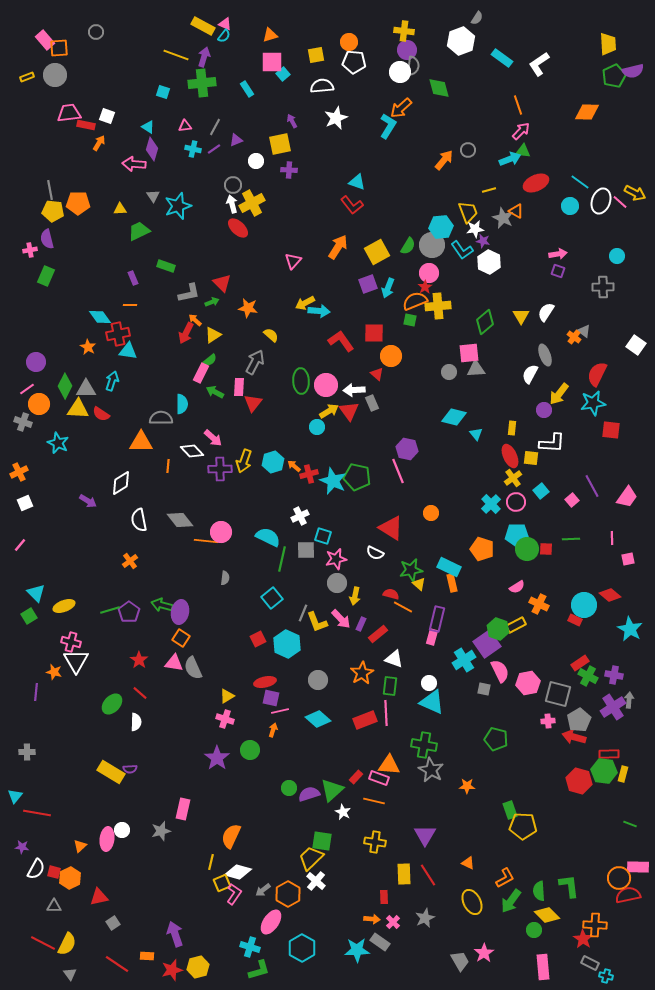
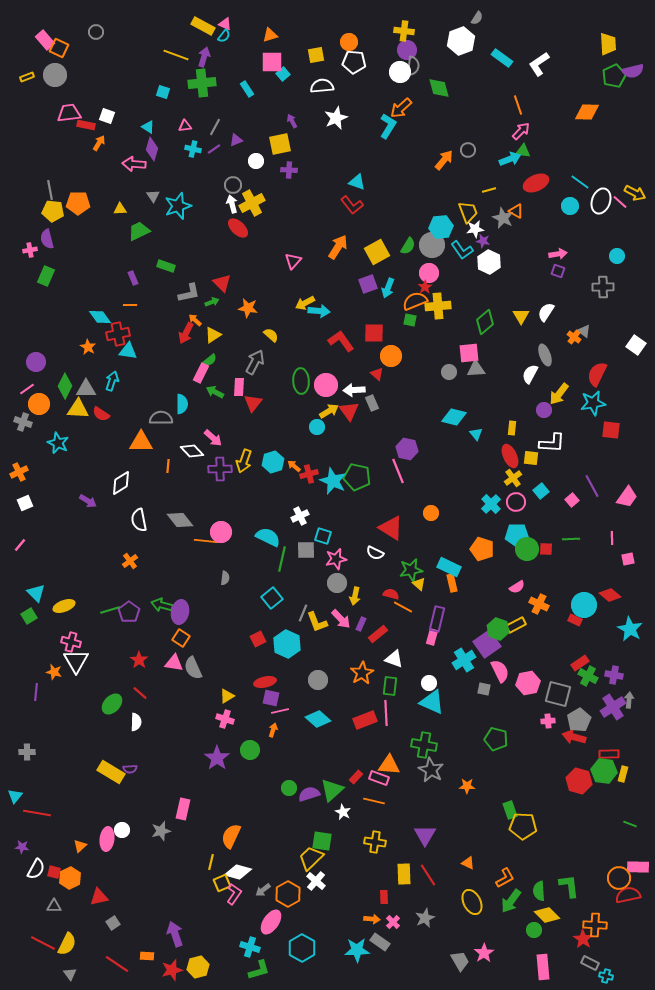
orange square at (59, 48): rotated 30 degrees clockwise
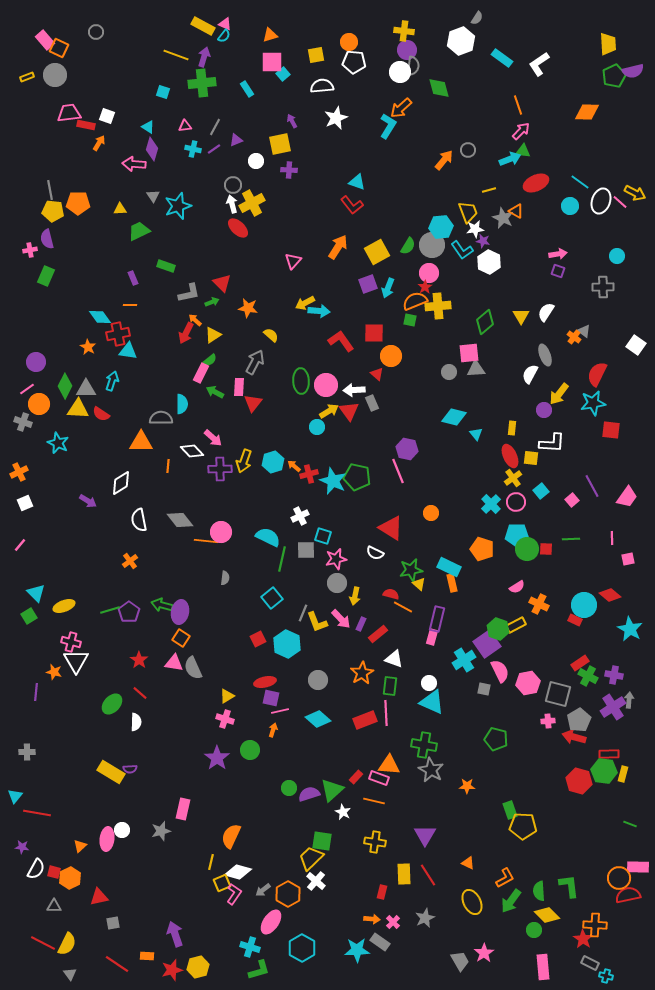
red rectangle at (384, 897): moved 2 px left, 5 px up; rotated 16 degrees clockwise
gray square at (113, 923): rotated 24 degrees clockwise
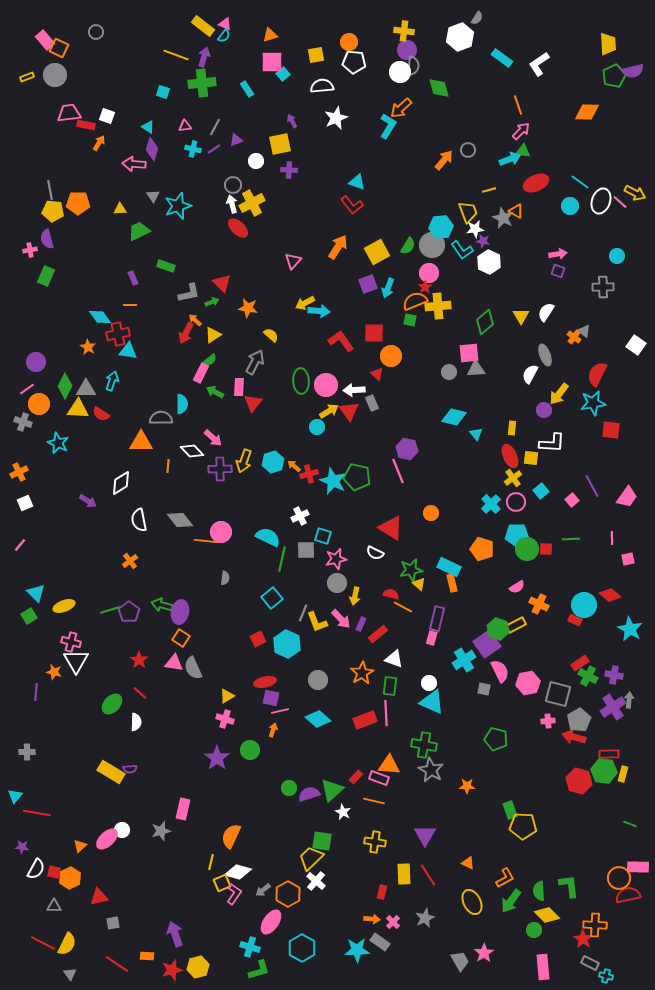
yellow rectangle at (203, 26): rotated 10 degrees clockwise
white hexagon at (461, 41): moved 1 px left, 4 px up
pink ellipse at (107, 839): rotated 40 degrees clockwise
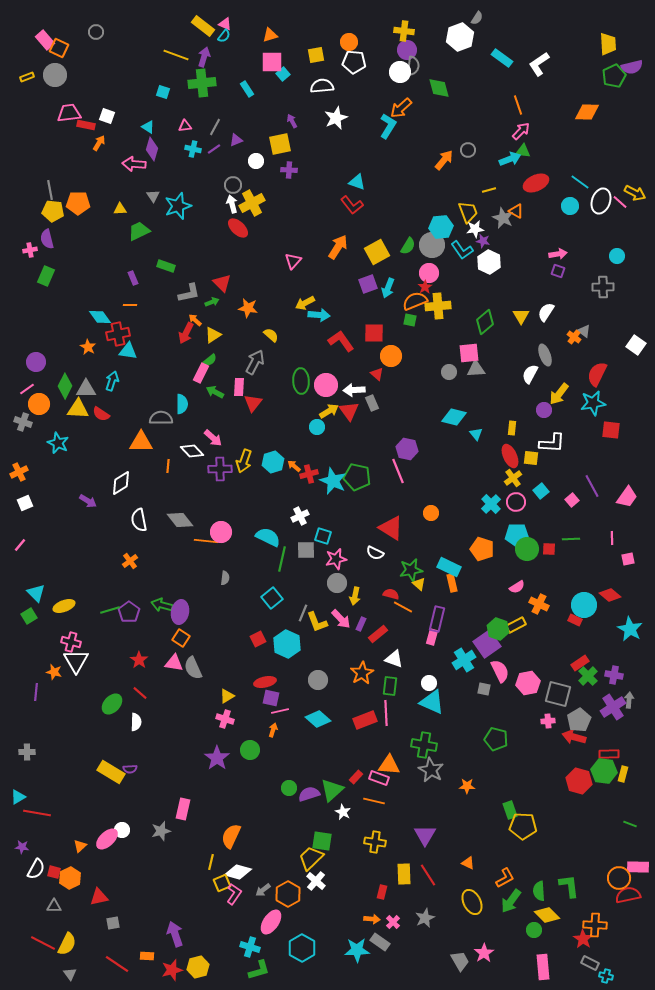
purple semicircle at (633, 71): moved 1 px left, 4 px up
cyan arrow at (319, 311): moved 4 px down
red square at (546, 549): moved 3 px right
green cross at (588, 676): rotated 18 degrees clockwise
cyan triangle at (15, 796): moved 3 px right, 1 px down; rotated 21 degrees clockwise
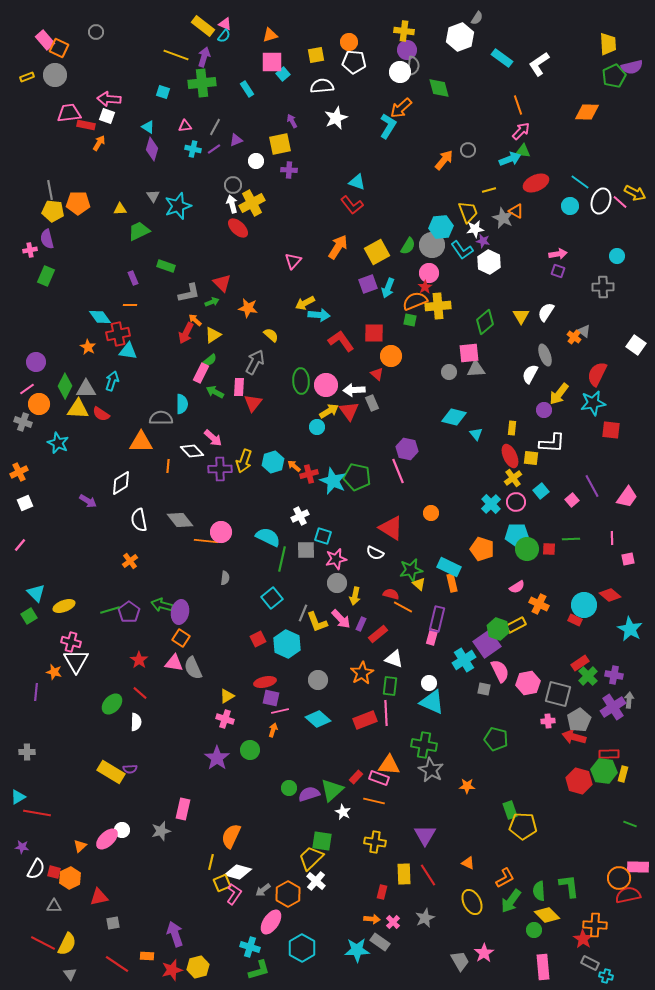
pink arrow at (134, 164): moved 25 px left, 65 px up
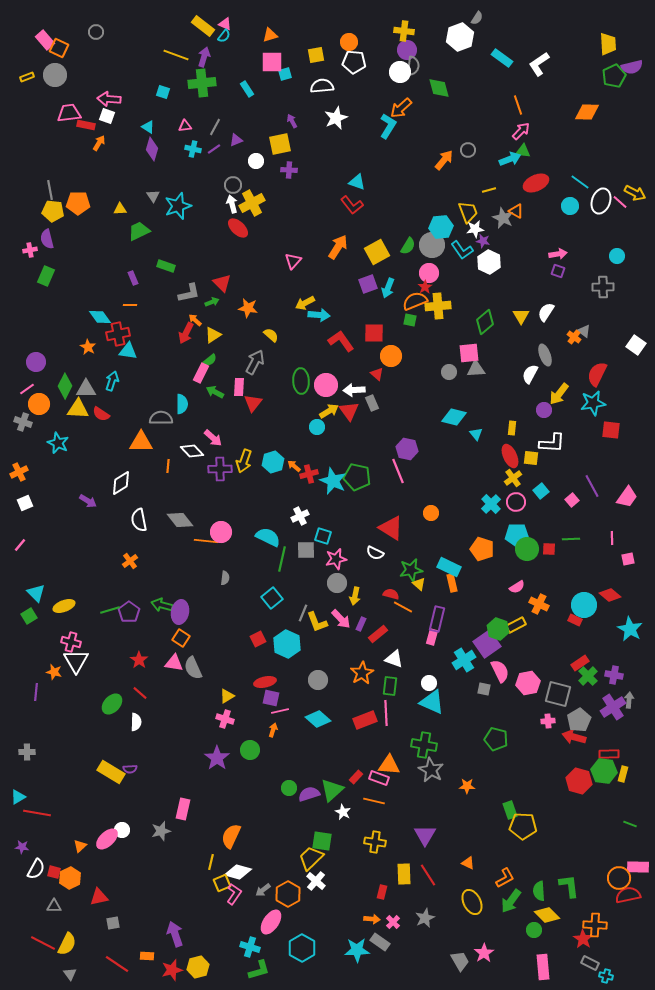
cyan square at (283, 74): moved 2 px right; rotated 24 degrees clockwise
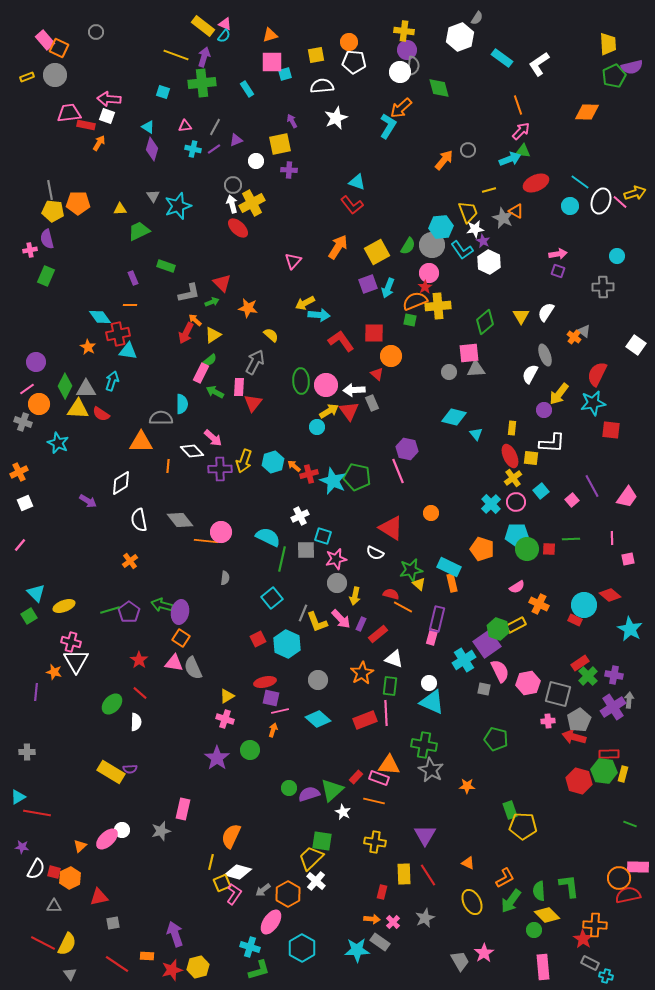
yellow arrow at (635, 193): rotated 45 degrees counterclockwise
purple star at (483, 241): rotated 16 degrees clockwise
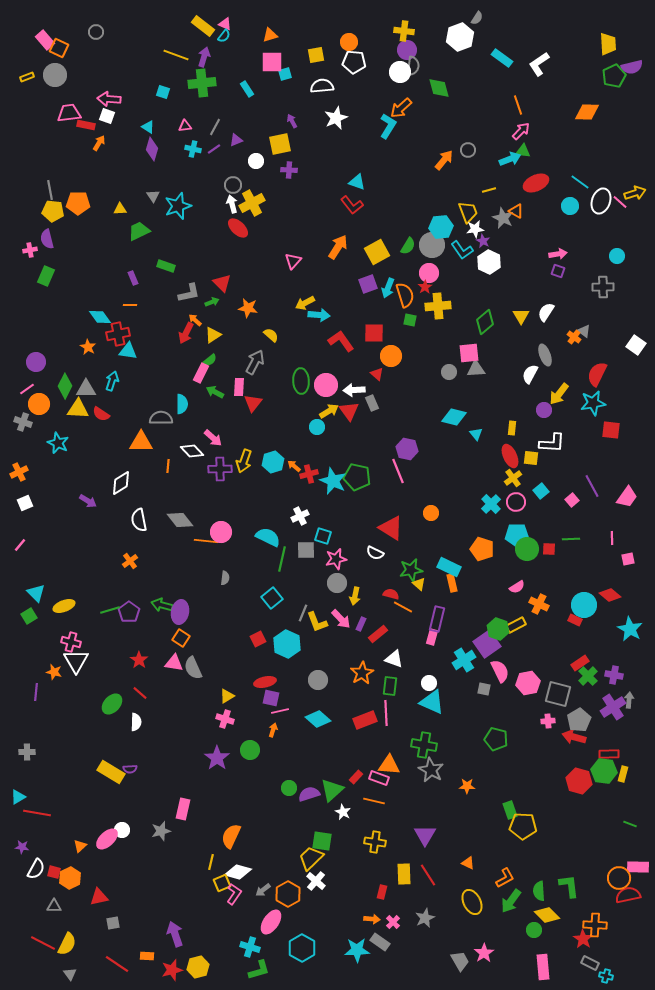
orange semicircle at (415, 301): moved 10 px left, 6 px up; rotated 95 degrees clockwise
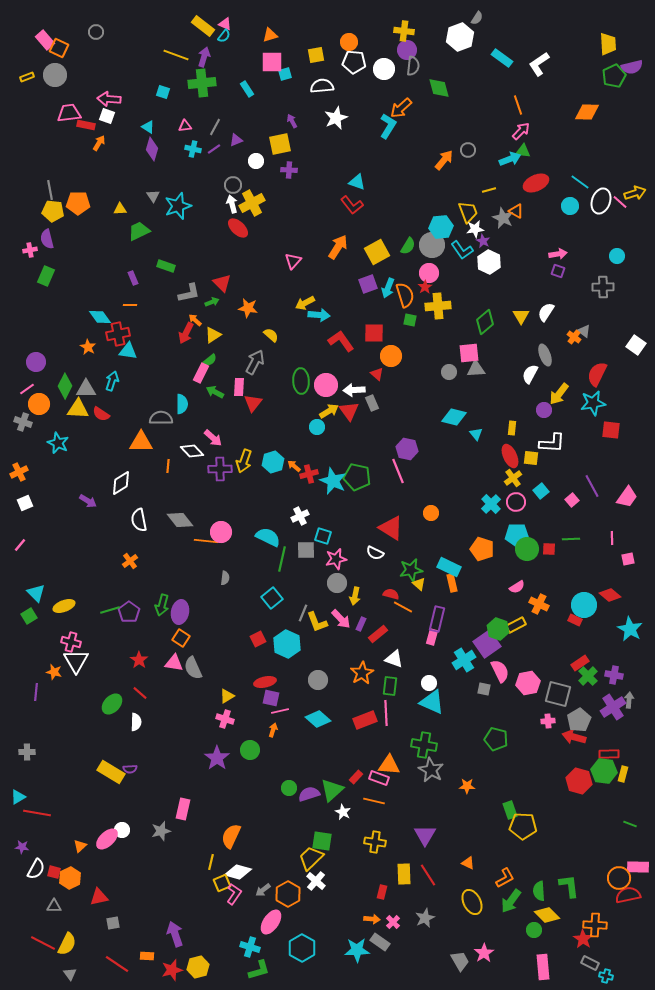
white circle at (400, 72): moved 16 px left, 3 px up
green arrow at (162, 605): rotated 90 degrees counterclockwise
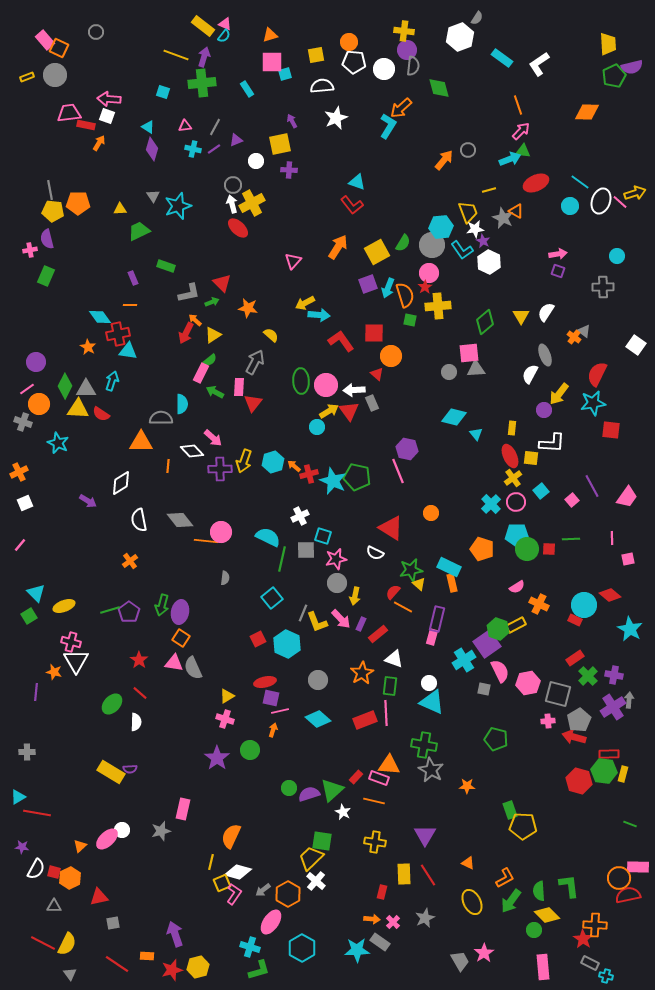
green semicircle at (408, 246): moved 5 px left, 3 px up
red semicircle at (391, 594): moved 2 px right, 2 px up; rotated 63 degrees counterclockwise
red rectangle at (580, 663): moved 5 px left, 5 px up
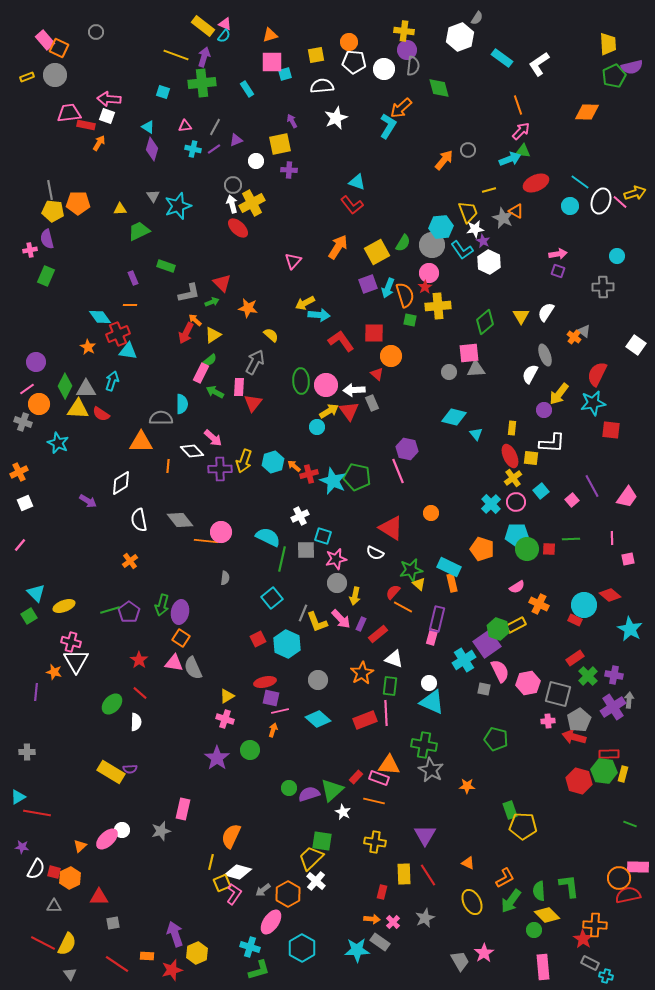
red cross at (118, 334): rotated 10 degrees counterclockwise
red triangle at (99, 897): rotated 12 degrees clockwise
yellow hexagon at (198, 967): moved 1 px left, 14 px up; rotated 10 degrees counterclockwise
